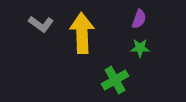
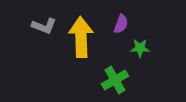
purple semicircle: moved 18 px left, 5 px down
gray L-shape: moved 3 px right, 2 px down; rotated 15 degrees counterclockwise
yellow arrow: moved 1 px left, 4 px down
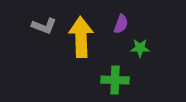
green cross: rotated 32 degrees clockwise
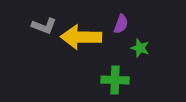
yellow arrow: rotated 87 degrees counterclockwise
green star: rotated 18 degrees clockwise
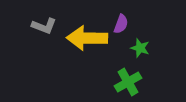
yellow arrow: moved 6 px right, 1 px down
green cross: moved 13 px right, 2 px down; rotated 32 degrees counterclockwise
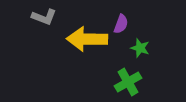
gray L-shape: moved 9 px up
yellow arrow: moved 1 px down
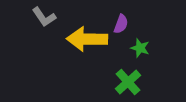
gray L-shape: rotated 35 degrees clockwise
green cross: rotated 12 degrees counterclockwise
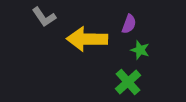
purple semicircle: moved 8 px right
green star: moved 2 px down
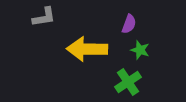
gray L-shape: rotated 65 degrees counterclockwise
yellow arrow: moved 10 px down
green cross: rotated 8 degrees clockwise
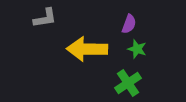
gray L-shape: moved 1 px right, 1 px down
green star: moved 3 px left, 1 px up
green cross: moved 1 px down
